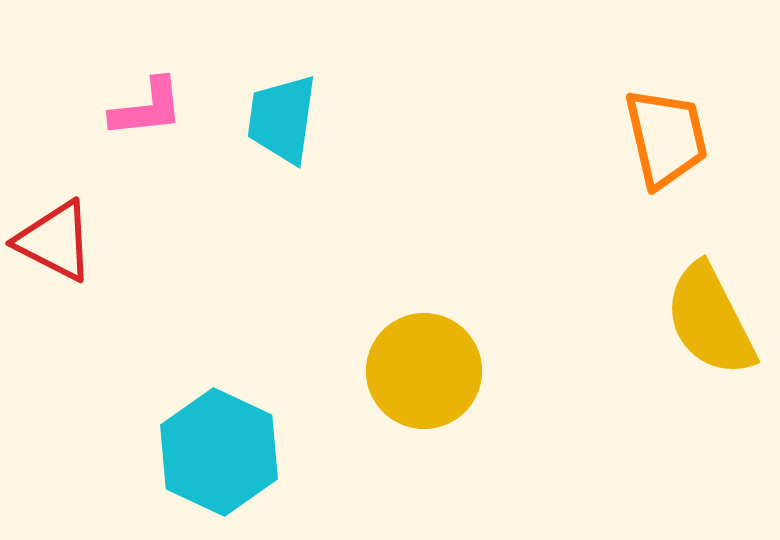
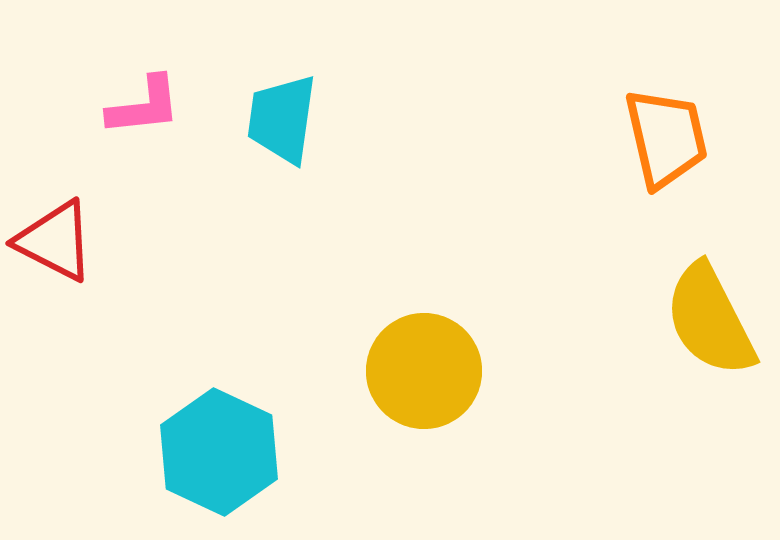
pink L-shape: moved 3 px left, 2 px up
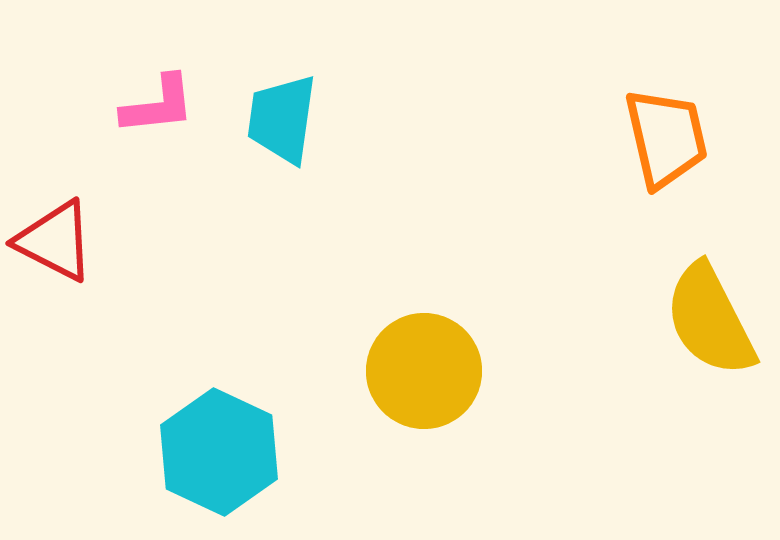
pink L-shape: moved 14 px right, 1 px up
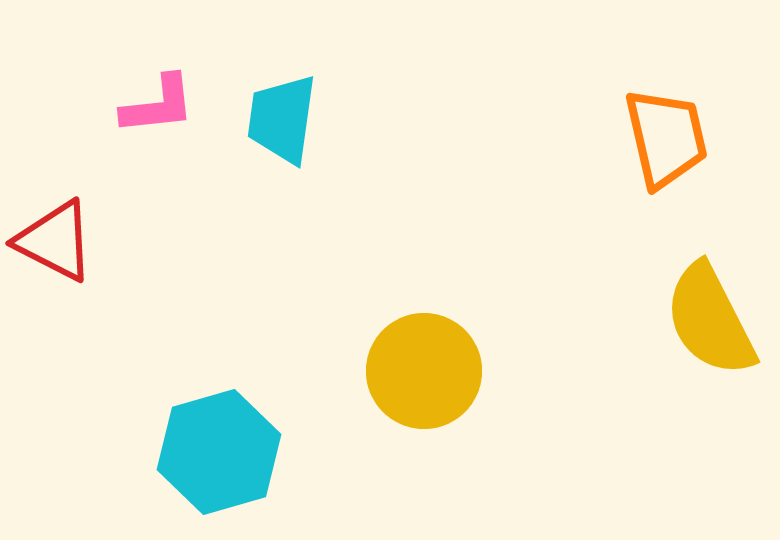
cyan hexagon: rotated 19 degrees clockwise
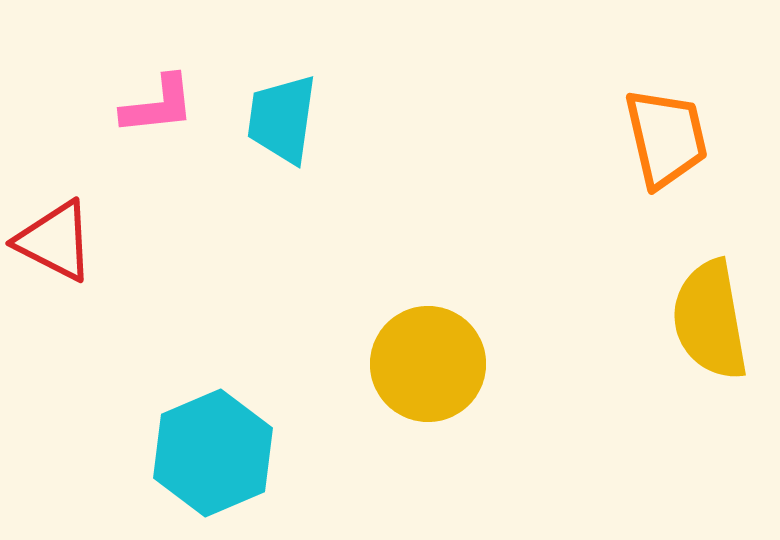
yellow semicircle: rotated 17 degrees clockwise
yellow circle: moved 4 px right, 7 px up
cyan hexagon: moved 6 px left, 1 px down; rotated 7 degrees counterclockwise
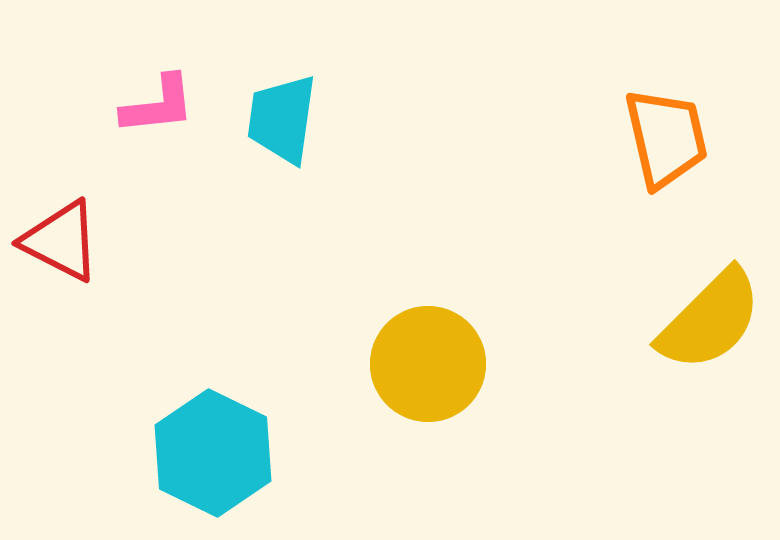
red triangle: moved 6 px right
yellow semicircle: rotated 125 degrees counterclockwise
cyan hexagon: rotated 11 degrees counterclockwise
